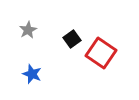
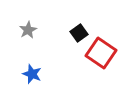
black square: moved 7 px right, 6 px up
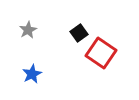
blue star: rotated 24 degrees clockwise
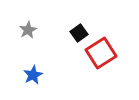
red square: rotated 24 degrees clockwise
blue star: moved 1 px right, 1 px down
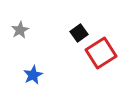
gray star: moved 8 px left
